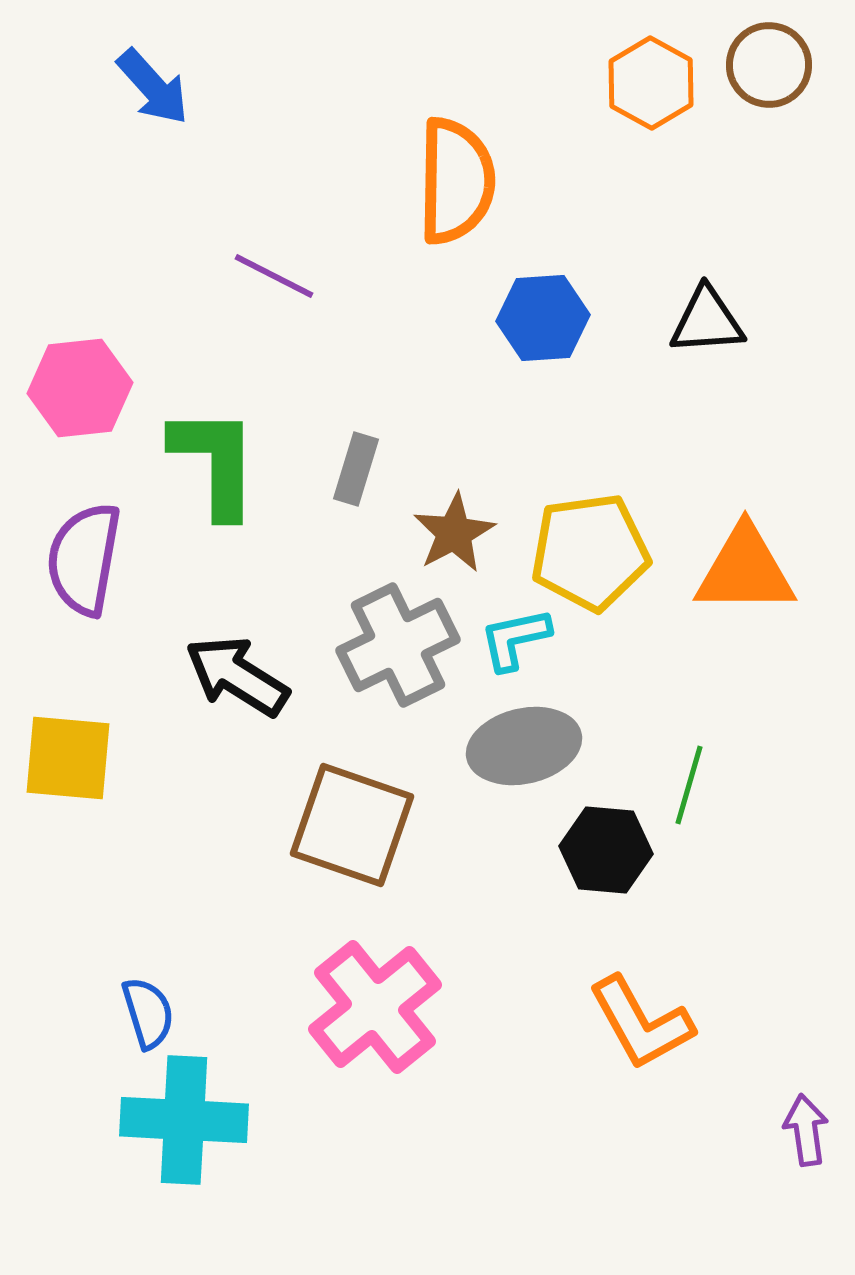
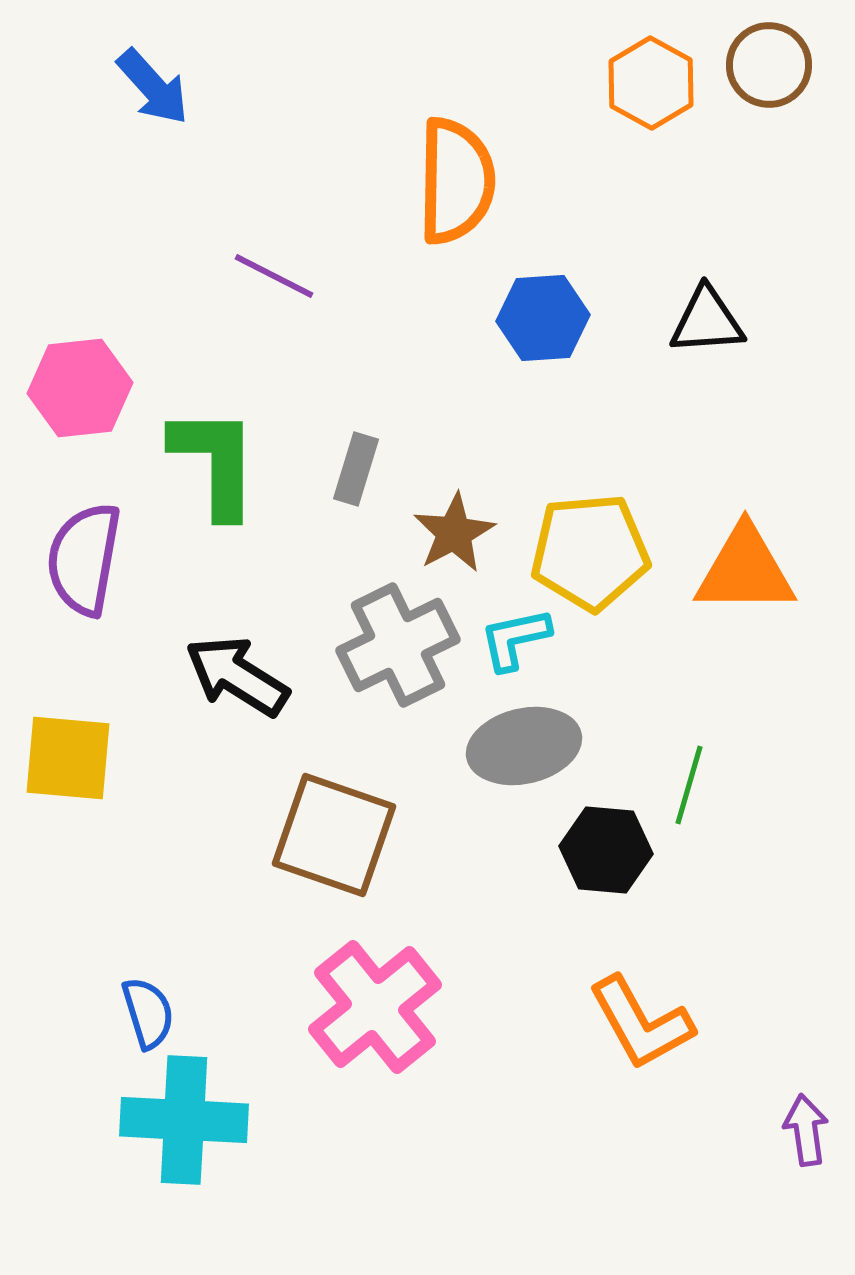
yellow pentagon: rotated 3 degrees clockwise
brown square: moved 18 px left, 10 px down
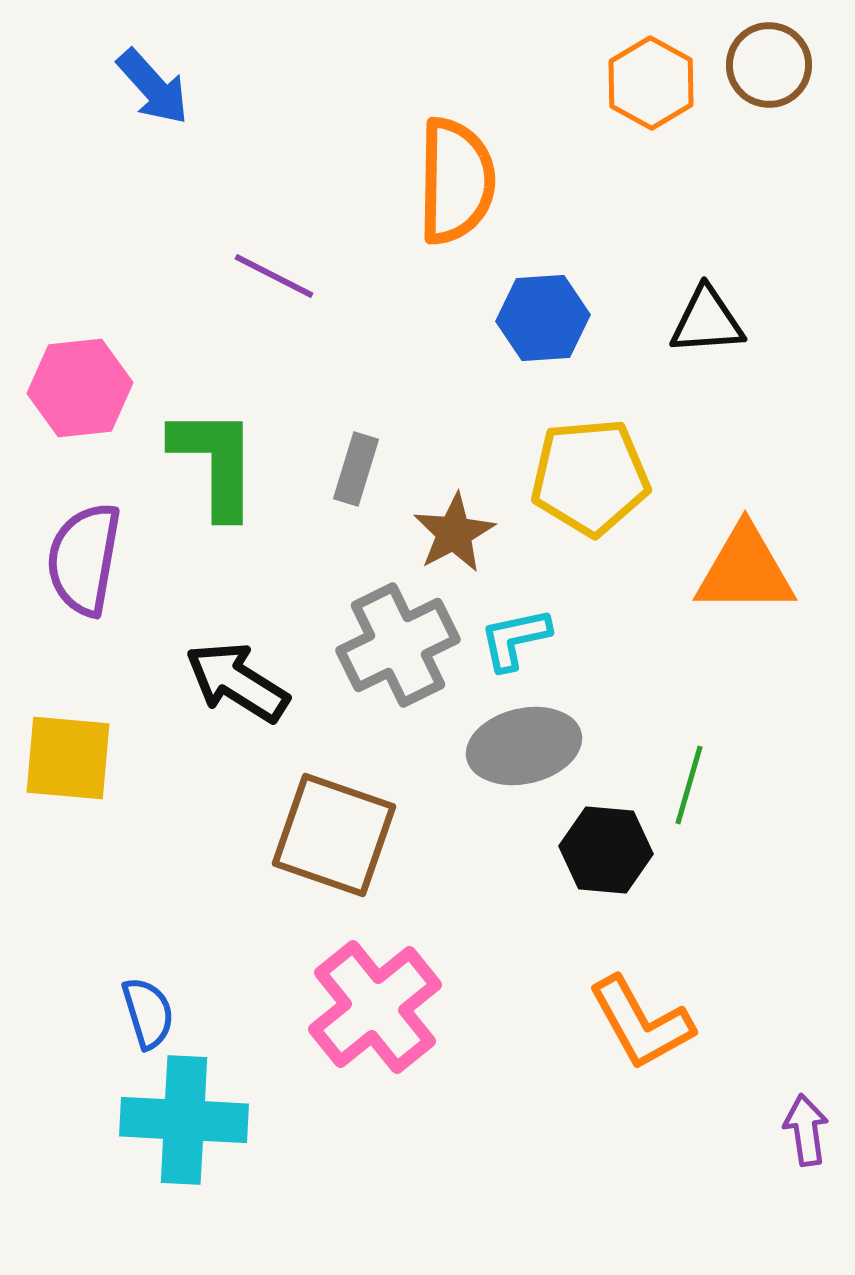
yellow pentagon: moved 75 px up
black arrow: moved 6 px down
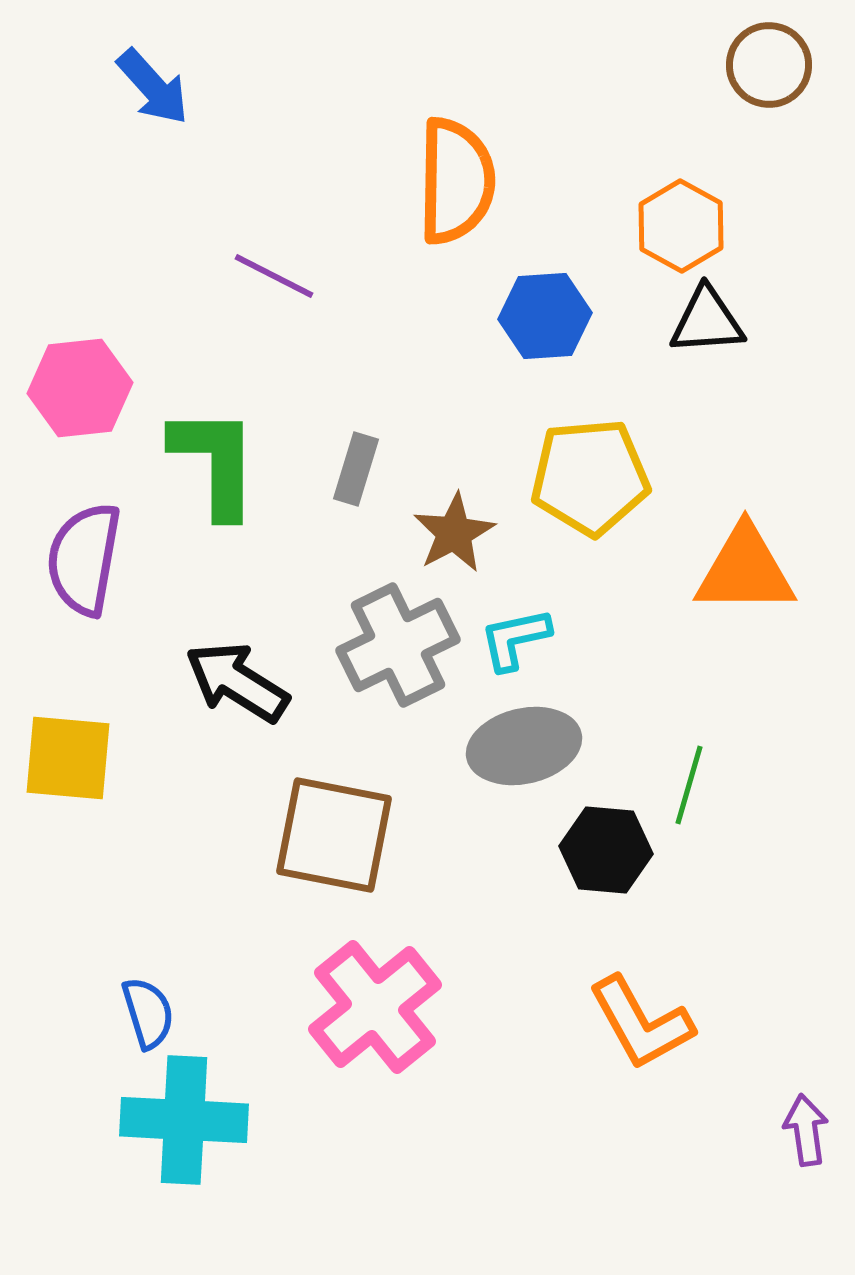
orange hexagon: moved 30 px right, 143 px down
blue hexagon: moved 2 px right, 2 px up
brown square: rotated 8 degrees counterclockwise
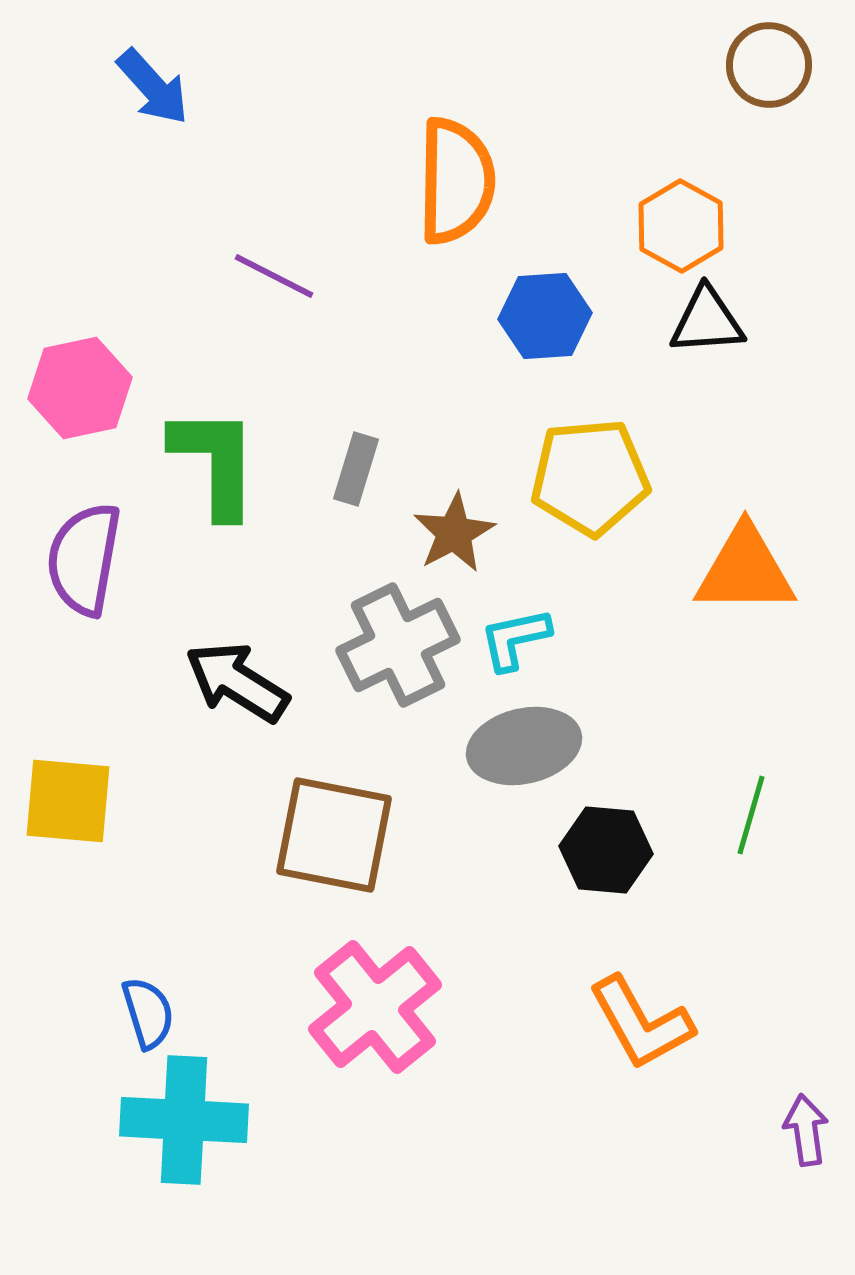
pink hexagon: rotated 6 degrees counterclockwise
yellow square: moved 43 px down
green line: moved 62 px right, 30 px down
